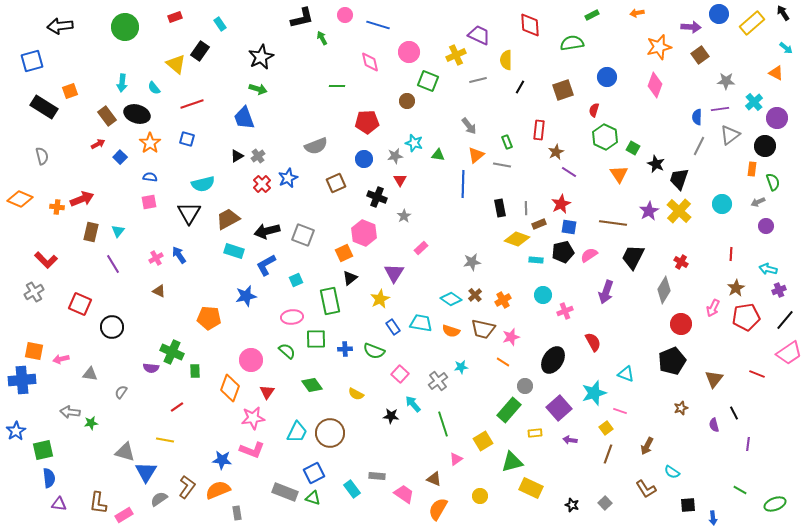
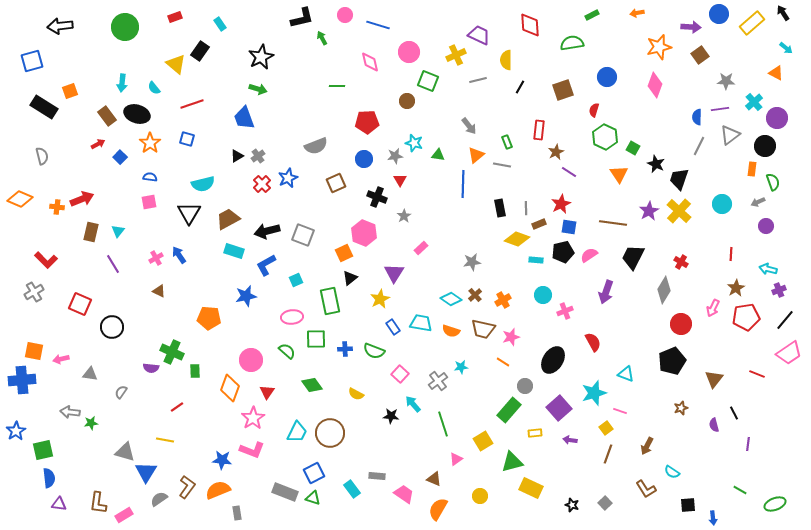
pink star at (253, 418): rotated 25 degrees counterclockwise
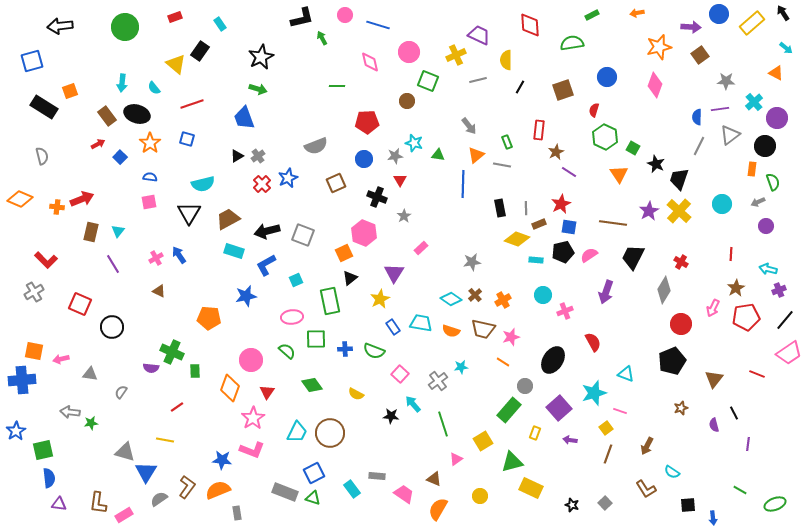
yellow rectangle at (535, 433): rotated 64 degrees counterclockwise
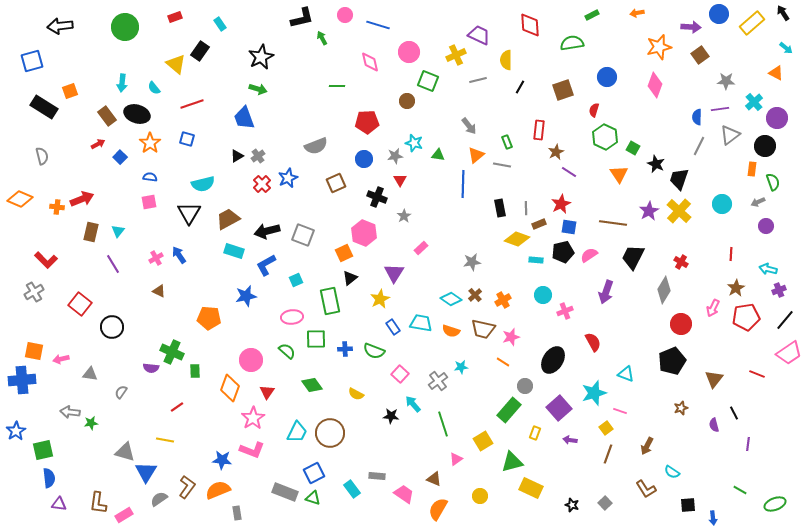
red square at (80, 304): rotated 15 degrees clockwise
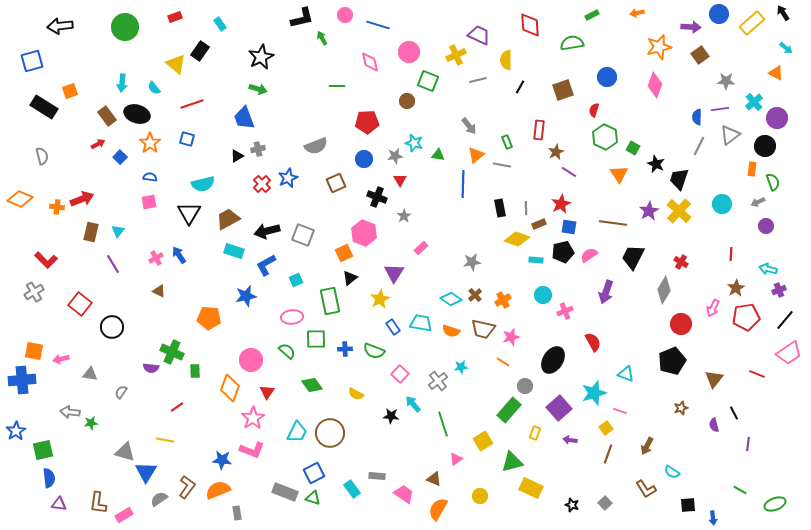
gray cross at (258, 156): moved 7 px up; rotated 24 degrees clockwise
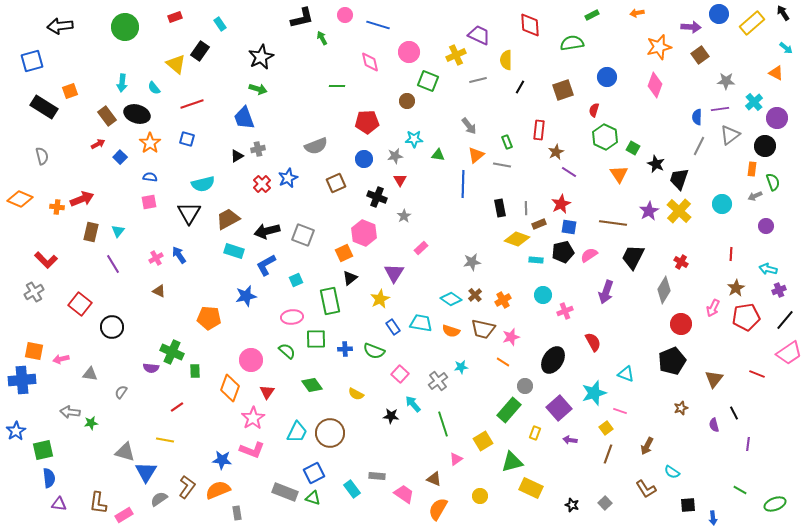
cyan star at (414, 143): moved 4 px up; rotated 18 degrees counterclockwise
gray arrow at (758, 202): moved 3 px left, 6 px up
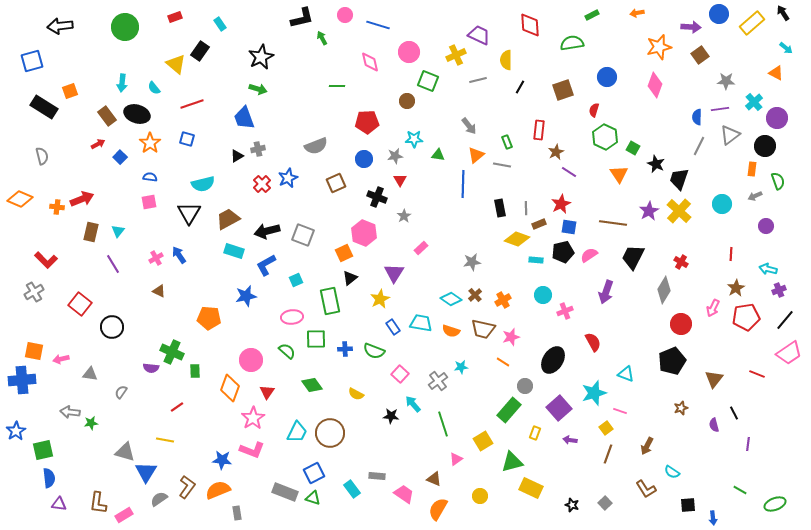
green semicircle at (773, 182): moved 5 px right, 1 px up
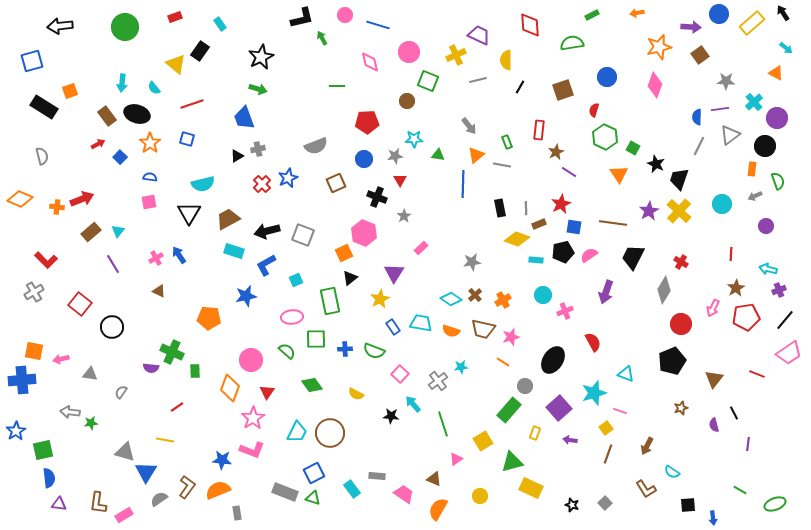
blue square at (569, 227): moved 5 px right
brown rectangle at (91, 232): rotated 36 degrees clockwise
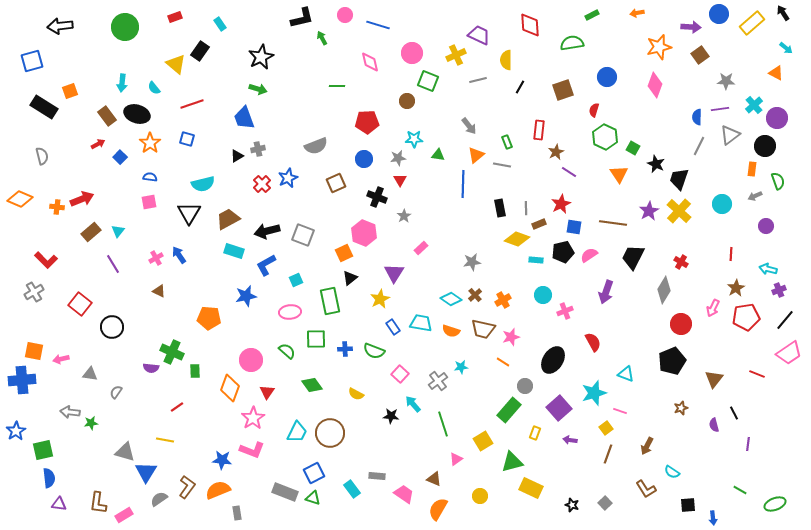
pink circle at (409, 52): moved 3 px right, 1 px down
cyan cross at (754, 102): moved 3 px down
gray star at (395, 156): moved 3 px right, 2 px down
pink ellipse at (292, 317): moved 2 px left, 5 px up
gray semicircle at (121, 392): moved 5 px left
